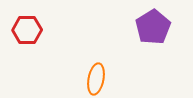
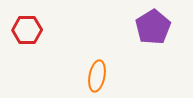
orange ellipse: moved 1 px right, 3 px up
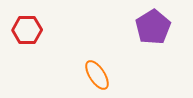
orange ellipse: moved 1 px up; rotated 44 degrees counterclockwise
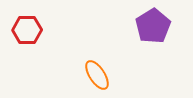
purple pentagon: moved 1 px up
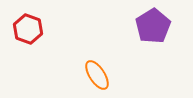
red hexagon: moved 1 px right, 1 px up; rotated 20 degrees clockwise
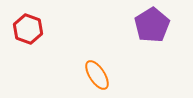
purple pentagon: moved 1 px left, 1 px up
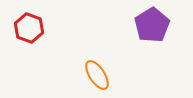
red hexagon: moved 1 px right, 1 px up
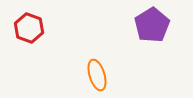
orange ellipse: rotated 16 degrees clockwise
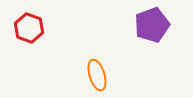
purple pentagon: rotated 12 degrees clockwise
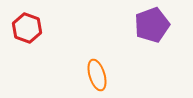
red hexagon: moved 2 px left
